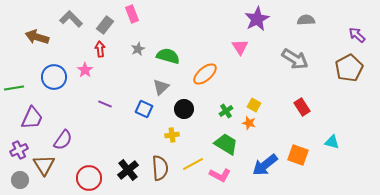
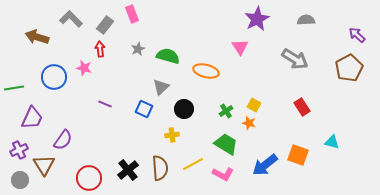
pink star: moved 1 px left, 2 px up; rotated 21 degrees counterclockwise
orange ellipse: moved 1 px right, 3 px up; rotated 55 degrees clockwise
pink L-shape: moved 3 px right, 1 px up
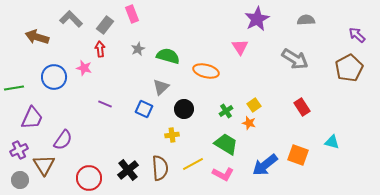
yellow square: rotated 24 degrees clockwise
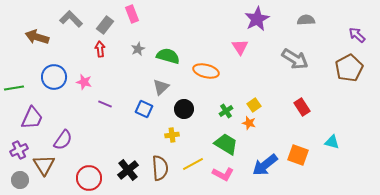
pink star: moved 14 px down
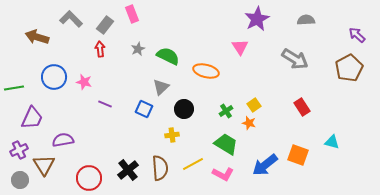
green semicircle: rotated 10 degrees clockwise
purple semicircle: rotated 135 degrees counterclockwise
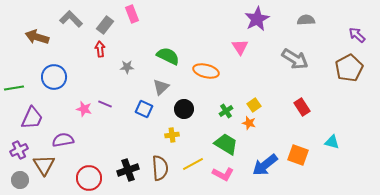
gray star: moved 11 px left, 18 px down; rotated 24 degrees clockwise
pink star: moved 27 px down
black cross: rotated 20 degrees clockwise
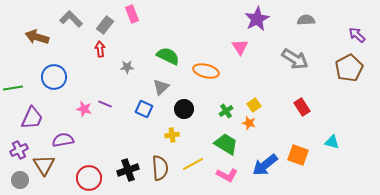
green line: moved 1 px left
pink L-shape: moved 4 px right, 1 px down
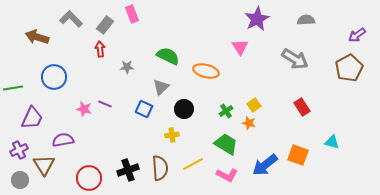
purple arrow: rotated 78 degrees counterclockwise
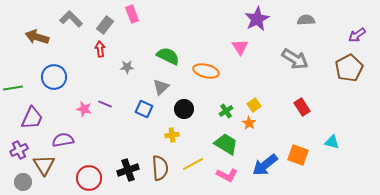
orange star: rotated 16 degrees clockwise
gray circle: moved 3 px right, 2 px down
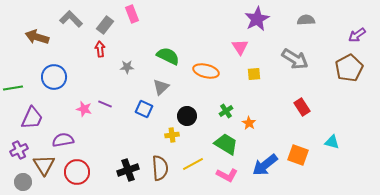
yellow square: moved 31 px up; rotated 32 degrees clockwise
black circle: moved 3 px right, 7 px down
red circle: moved 12 px left, 6 px up
